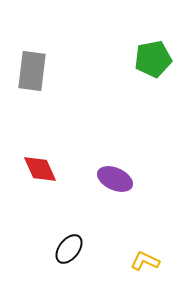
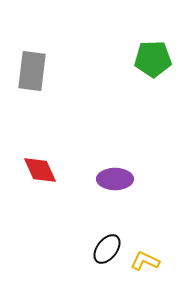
green pentagon: rotated 9 degrees clockwise
red diamond: moved 1 px down
purple ellipse: rotated 24 degrees counterclockwise
black ellipse: moved 38 px right
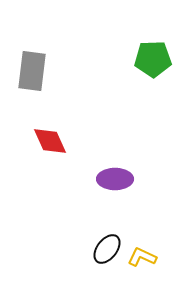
red diamond: moved 10 px right, 29 px up
yellow L-shape: moved 3 px left, 4 px up
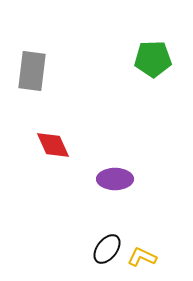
red diamond: moved 3 px right, 4 px down
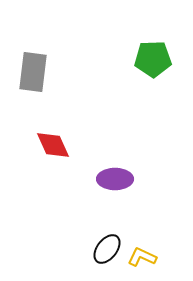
gray rectangle: moved 1 px right, 1 px down
